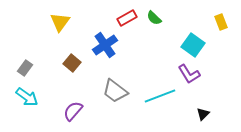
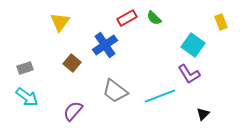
gray rectangle: rotated 35 degrees clockwise
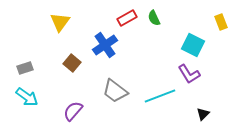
green semicircle: rotated 21 degrees clockwise
cyan square: rotated 10 degrees counterclockwise
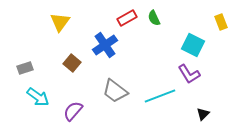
cyan arrow: moved 11 px right
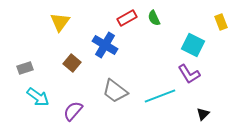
blue cross: rotated 25 degrees counterclockwise
